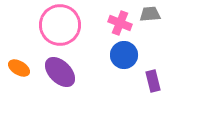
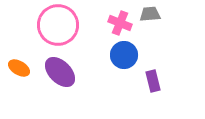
pink circle: moved 2 px left
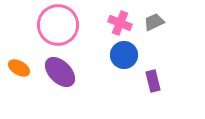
gray trapezoid: moved 4 px right, 8 px down; rotated 20 degrees counterclockwise
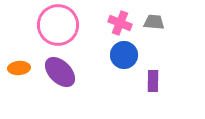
gray trapezoid: rotated 30 degrees clockwise
orange ellipse: rotated 35 degrees counterclockwise
purple rectangle: rotated 15 degrees clockwise
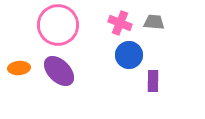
blue circle: moved 5 px right
purple ellipse: moved 1 px left, 1 px up
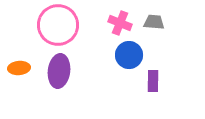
purple ellipse: rotated 52 degrees clockwise
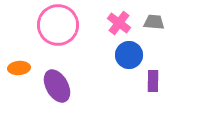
pink cross: moved 1 px left; rotated 15 degrees clockwise
purple ellipse: moved 2 px left, 15 px down; rotated 36 degrees counterclockwise
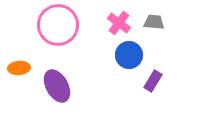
purple rectangle: rotated 30 degrees clockwise
